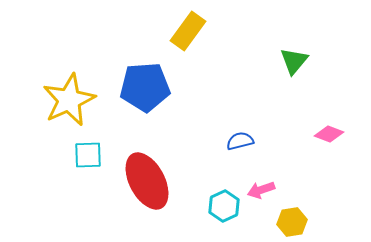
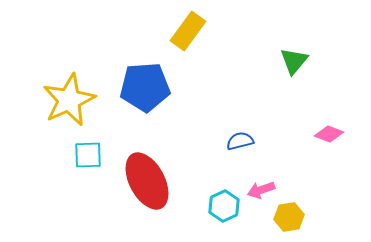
yellow hexagon: moved 3 px left, 5 px up
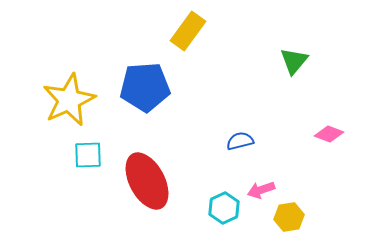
cyan hexagon: moved 2 px down
